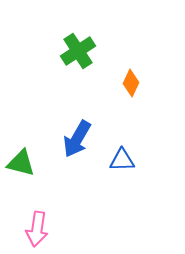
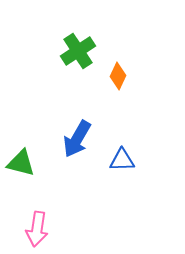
orange diamond: moved 13 px left, 7 px up
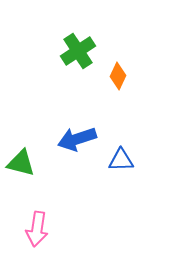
blue arrow: rotated 42 degrees clockwise
blue triangle: moved 1 px left
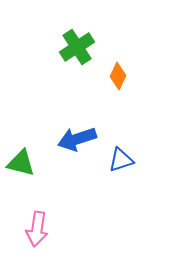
green cross: moved 1 px left, 4 px up
blue triangle: rotated 16 degrees counterclockwise
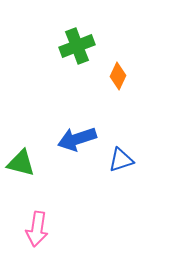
green cross: moved 1 px up; rotated 12 degrees clockwise
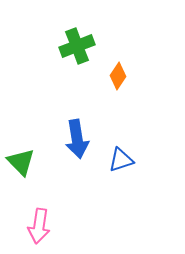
orange diamond: rotated 8 degrees clockwise
blue arrow: rotated 81 degrees counterclockwise
green triangle: moved 1 px up; rotated 32 degrees clockwise
pink arrow: moved 2 px right, 3 px up
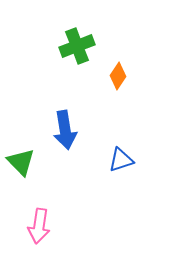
blue arrow: moved 12 px left, 9 px up
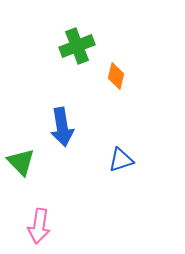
orange diamond: moved 2 px left; rotated 20 degrees counterclockwise
blue arrow: moved 3 px left, 3 px up
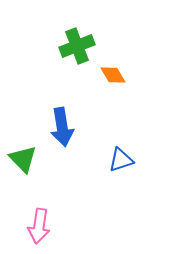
orange diamond: moved 3 px left, 1 px up; rotated 44 degrees counterclockwise
green triangle: moved 2 px right, 3 px up
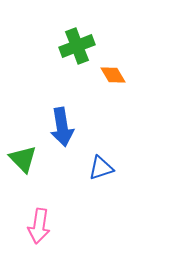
blue triangle: moved 20 px left, 8 px down
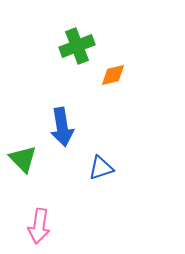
orange diamond: rotated 72 degrees counterclockwise
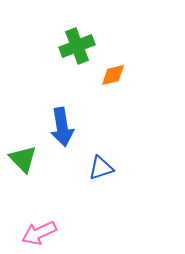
pink arrow: moved 7 px down; rotated 56 degrees clockwise
